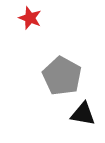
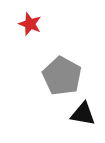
red star: moved 6 px down
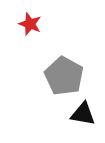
gray pentagon: moved 2 px right
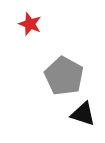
black triangle: rotated 8 degrees clockwise
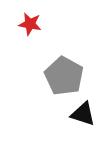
red star: rotated 10 degrees counterclockwise
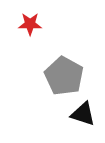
red star: rotated 10 degrees counterclockwise
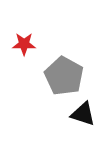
red star: moved 6 px left, 20 px down
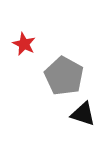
red star: rotated 25 degrees clockwise
